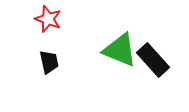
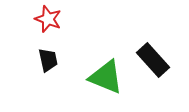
green triangle: moved 14 px left, 27 px down
black trapezoid: moved 1 px left, 2 px up
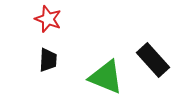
black trapezoid: rotated 15 degrees clockwise
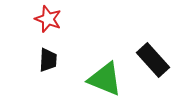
green triangle: moved 1 px left, 2 px down
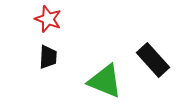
black trapezoid: moved 3 px up
green triangle: moved 2 px down
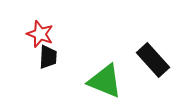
red star: moved 8 px left, 15 px down
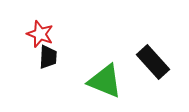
black rectangle: moved 2 px down
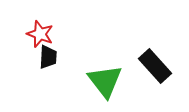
black rectangle: moved 2 px right, 4 px down
green triangle: rotated 30 degrees clockwise
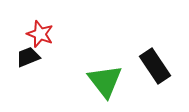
black trapezoid: moved 20 px left; rotated 115 degrees counterclockwise
black rectangle: rotated 8 degrees clockwise
